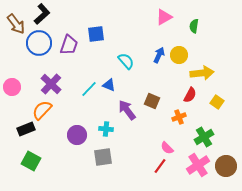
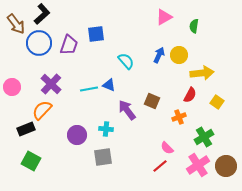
cyan line: rotated 36 degrees clockwise
red line: rotated 14 degrees clockwise
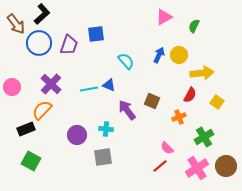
green semicircle: rotated 16 degrees clockwise
pink cross: moved 1 px left, 3 px down
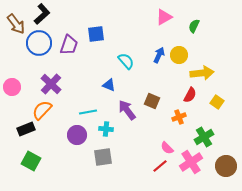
cyan line: moved 1 px left, 23 px down
pink cross: moved 6 px left, 6 px up
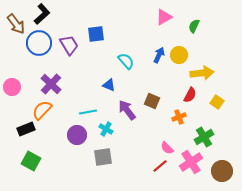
purple trapezoid: rotated 50 degrees counterclockwise
cyan cross: rotated 24 degrees clockwise
brown circle: moved 4 px left, 5 px down
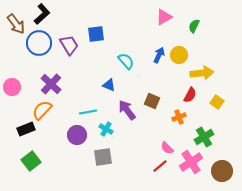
green square: rotated 24 degrees clockwise
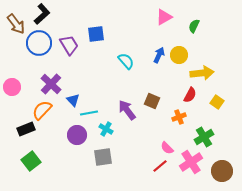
blue triangle: moved 36 px left, 15 px down; rotated 24 degrees clockwise
cyan line: moved 1 px right, 1 px down
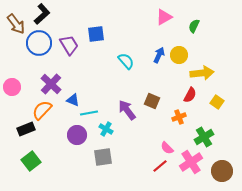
blue triangle: rotated 24 degrees counterclockwise
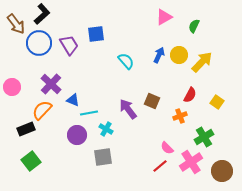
yellow arrow: moved 11 px up; rotated 40 degrees counterclockwise
purple arrow: moved 1 px right, 1 px up
orange cross: moved 1 px right, 1 px up
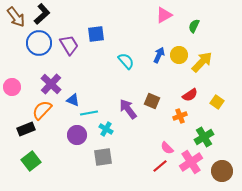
pink triangle: moved 2 px up
brown arrow: moved 7 px up
red semicircle: rotated 28 degrees clockwise
